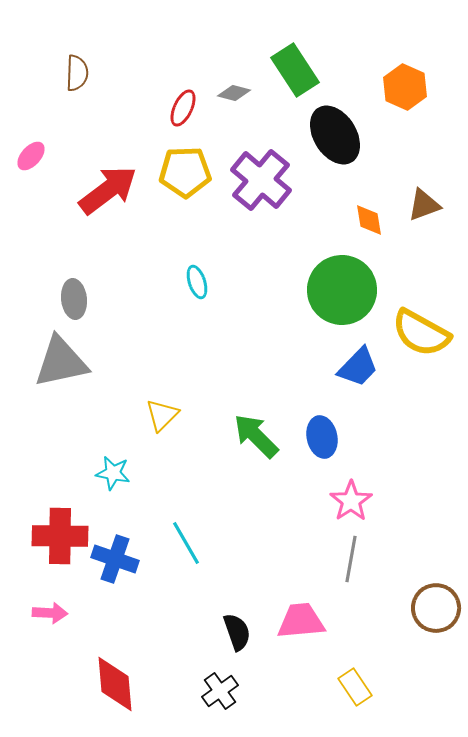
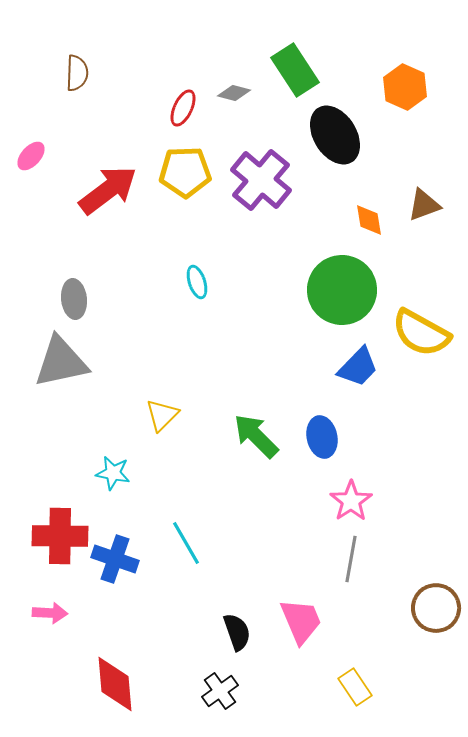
pink trapezoid: rotated 72 degrees clockwise
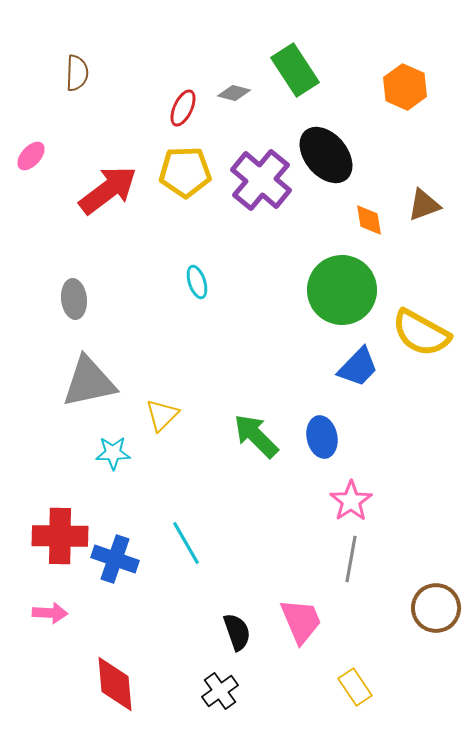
black ellipse: moved 9 px left, 20 px down; rotated 8 degrees counterclockwise
gray triangle: moved 28 px right, 20 px down
cyan star: moved 20 px up; rotated 12 degrees counterclockwise
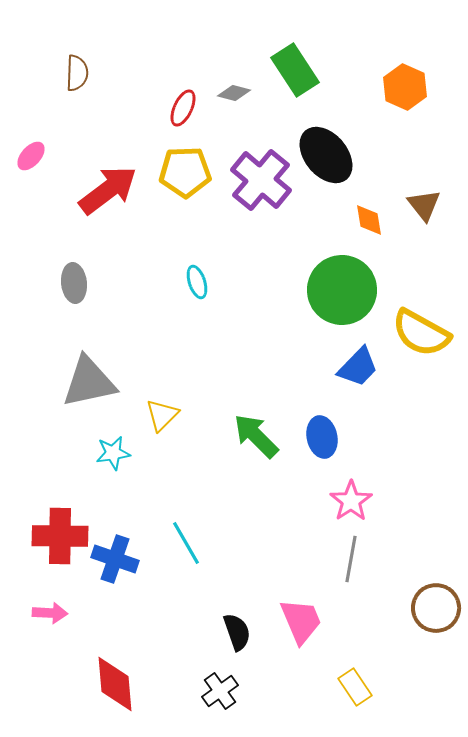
brown triangle: rotated 48 degrees counterclockwise
gray ellipse: moved 16 px up
cyan star: rotated 8 degrees counterclockwise
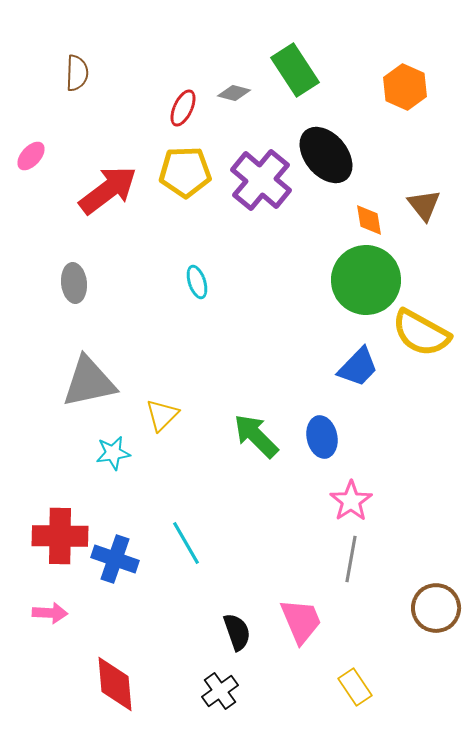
green circle: moved 24 px right, 10 px up
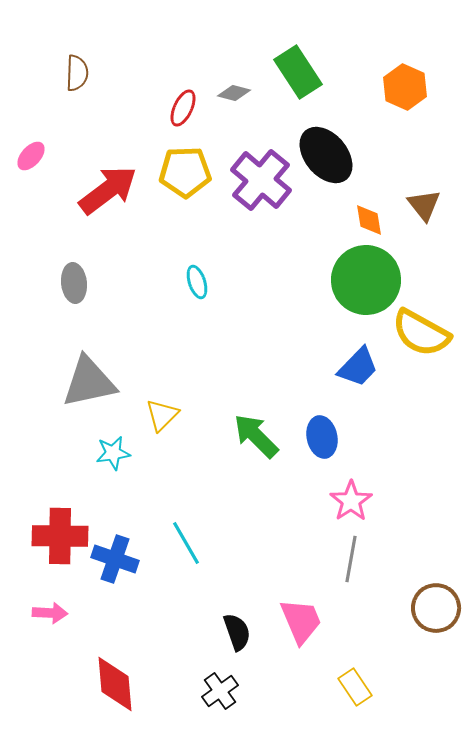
green rectangle: moved 3 px right, 2 px down
